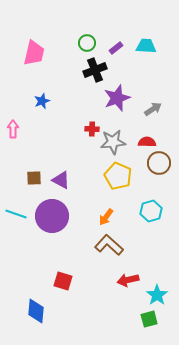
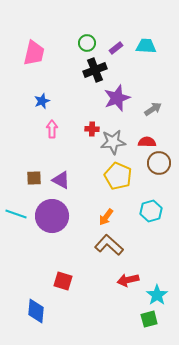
pink arrow: moved 39 px right
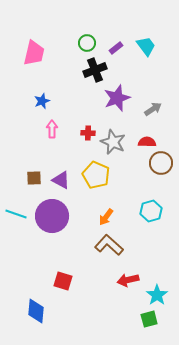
cyan trapezoid: rotated 50 degrees clockwise
red cross: moved 4 px left, 4 px down
gray star: rotated 30 degrees clockwise
brown circle: moved 2 px right
yellow pentagon: moved 22 px left, 1 px up
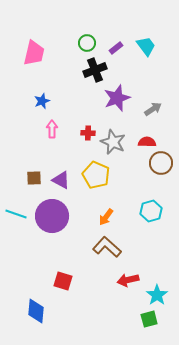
brown L-shape: moved 2 px left, 2 px down
